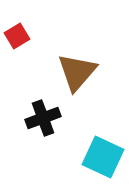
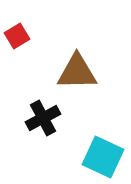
brown triangle: rotated 48 degrees clockwise
black cross: rotated 8 degrees counterclockwise
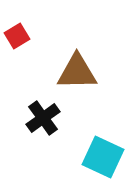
black cross: rotated 8 degrees counterclockwise
